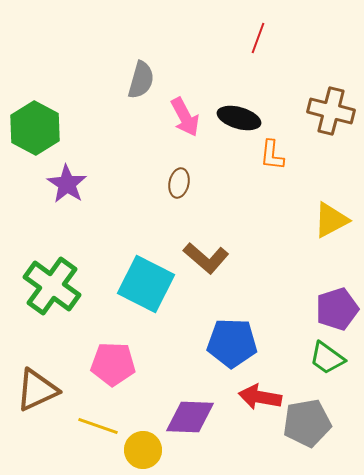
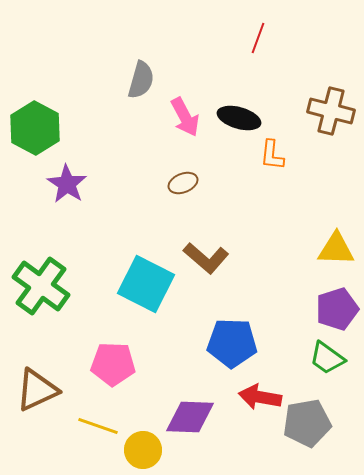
brown ellipse: moved 4 px right; rotated 56 degrees clockwise
yellow triangle: moved 5 px right, 29 px down; rotated 30 degrees clockwise
green cross: moved 11 px left
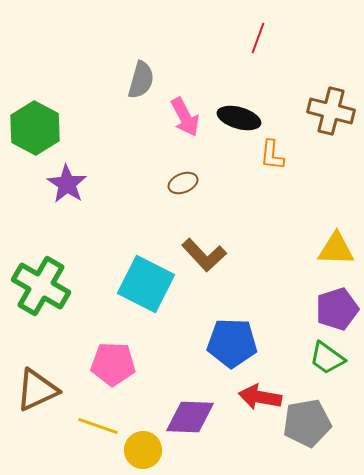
brown L-shape: moved 2 px left, 3 px up; rotated 6 degrees clockwise
green cross: rotated 6 degrees counterclockwise
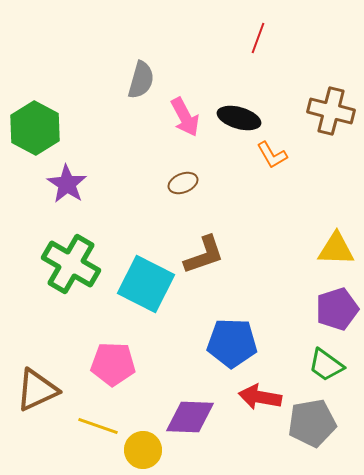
orange L-shape: rotated 36 degrees counterclockwise
brown L-shape: rotated 66 degrees counterclockwise
green cross: moved 30 px right, 22 px up
green trapezoid: moved 1 px left, 7 px down
gray pentagon: moved 5 px right
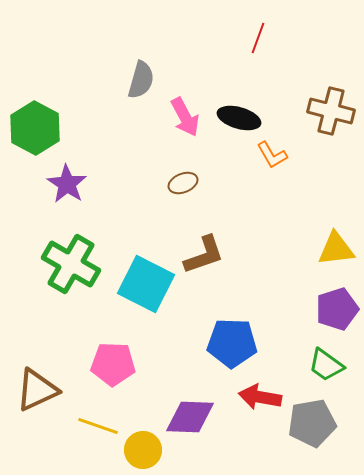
yellow triangle: rotated 9 degrees counterclockwise
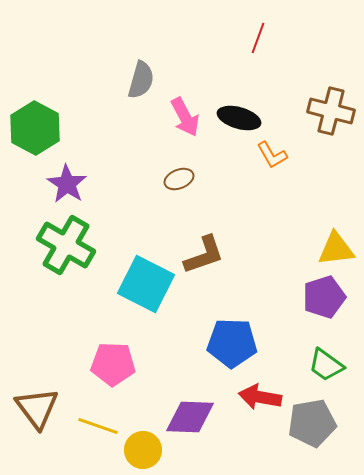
brown ellipse: moved 4 px left, 4 px up
green cross: moved 5 px left, 19 px up
purple pentagon: moved 13 px left, 12 px up
brown triangle: moved 18 px down; rotated 42 degrees counterclockwise
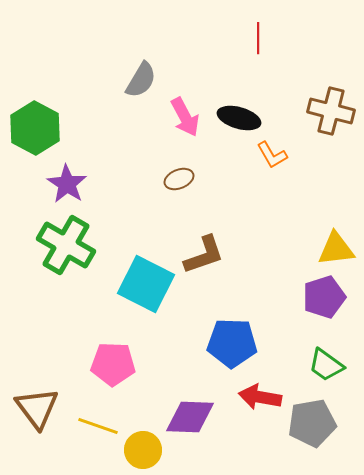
red line: rotated 20 degrees counterclockwise
gray semicircle: rotated 15 degrees clockwise
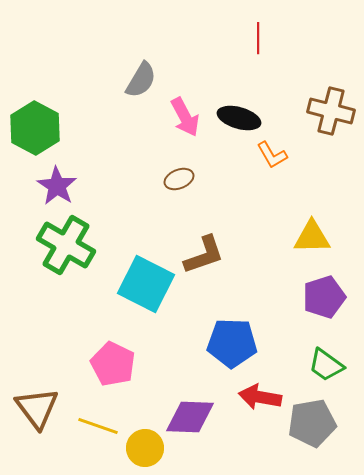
purple star: moved 10 px left, 2 px down
yellow triangle: moved 24 px left, 12 px up; rotated 6 degrees clockwise
pink pentagon: rotated 24 degrees clockwise
yellow circle: moved 2 px right, 2 px up
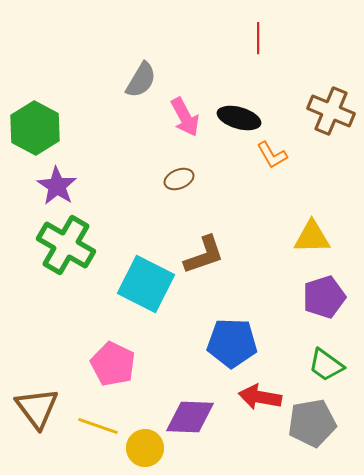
brown cross: rotated 9 degrees clockwise
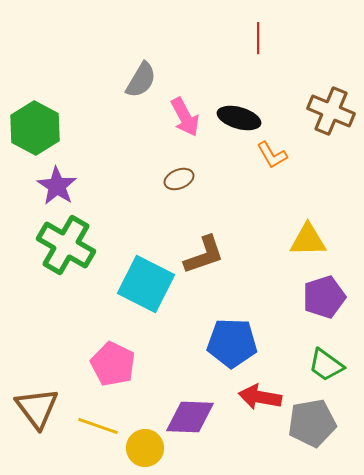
yellow triangle: moved 4 px left, 3 px down
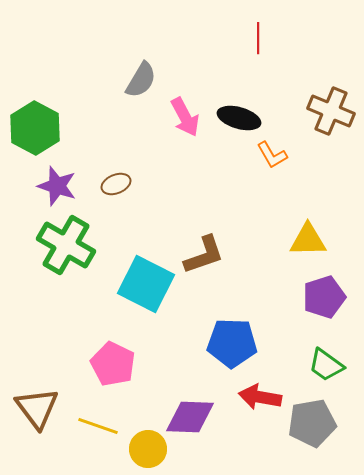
brown ellipse: moved 63 px left, 5 px down
purple star: rotated 15 degrees counterclockwise
yellow circle: moved 3 px right, 1 px down
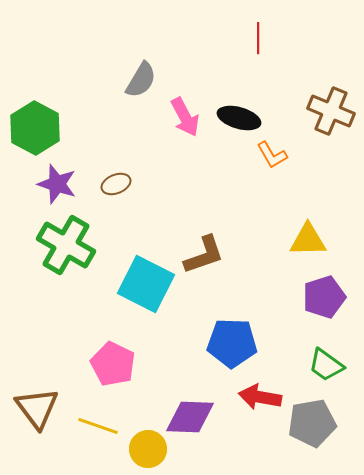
purple star: moved 2 px up
